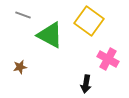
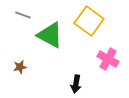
black arrow: moved 10 px left
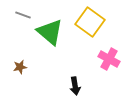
yellow square: moved 1 px right, 1 px down
green triangle: moved 3 px up; rotated 12 degrees clockwise
pink cross: moved 1 px right
black arrow: moved 1 px left, 2 px down; rotated 18 degrees counterclockwise
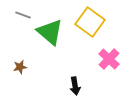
pink cross: rotated 15 degrees clockwise
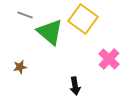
gray line: moved 2 px right
yellow square: moved 7 px left, 3 px up
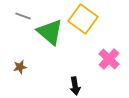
gray line: moved 2 px left, 1 px down
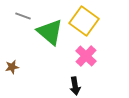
yellow square: moved 1 px right, 2 px down
pink cross: moved 23 px left, 3 px up
brown star: moved 8 px left
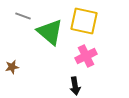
yellow square: rotated 24 degrees counterclockwise
pink cross: rotated 20 degrees clockwise
